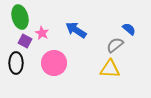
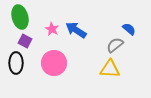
pink star: moved 10 px right, 4 px up
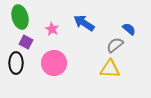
blue arrow: moved 8 px right, 7 px up
purple square: moved 1 px right, 1 px down
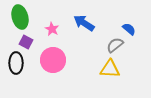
pink circle: moved 1 px left, 3 px up
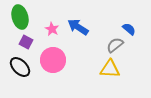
blue arrow: moved 6 px left, 4 px down
black ellipse: moved 4 px right, 4 px down; rotated 45 degrees counterclockwise
